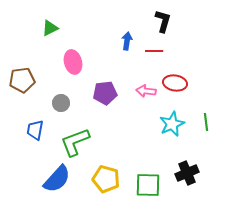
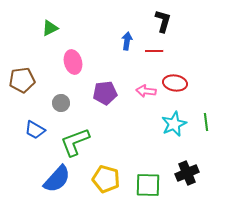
cyan star: moved 2 px right
blue trapezoid: rotated 70 degrees counterclockwise
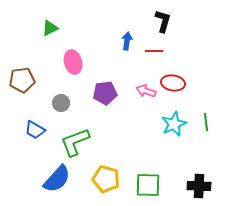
red ellipse: moved 2 px left
pink arrow: rotated 12 degrees clockwise
black cross: moved 12 px right, 13 px down; rotated 25 degrees clockwise
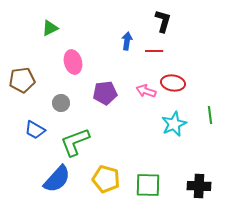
green line: moved 4 px right, 7 px up
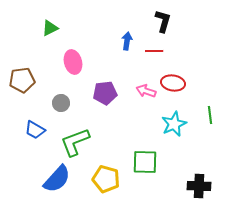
green square: moved 3 px left, 23 px up
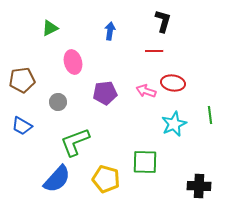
blue arrow: moved 17 px left, 10 px up
gray circle: moved 3 px left, 1 px up
blue trapezoid: moved 13 px left, 4 px up
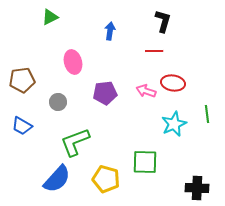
green triangle: moved 11 px up
green line: moved 3 px left, 1 px up
black cross: moved 2 px left, 2 px down
